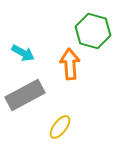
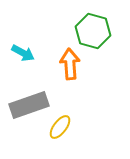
gray rectangle: moved 4 px right, 10 px down; rotated 9 degrees clockwise
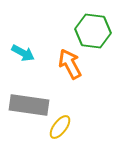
green hexagon: rotated 8 degrees counterclockwise
orange arrow: rotated 24 degrees counterclockwise
gray rectangle: rotated 27 degrees clockwise
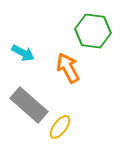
orange arrow: moved 2 px left, 4 px down
gray rectangle: rotated 33 degrees clockwise
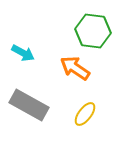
orange arrow: moved 7 px right; rotated 28 degrees counterclockwise
gray rectangle: rotated 12 degrees counterclockwise
yellow ellipse: moved 25 px right, 13 px up
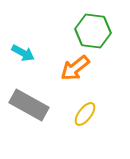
orange arrow: rotated 72 degrees counterclockwise
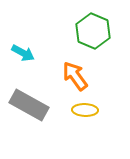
green hexagon: rotated 16 degrees clockwise
orange arrow: moved 8 px down; rotated 92 degrees clockwise
yellow ellipse: moved 4 px up; rotated 55 degrees clockwise
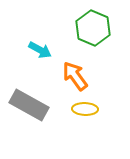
green hexagon: moved 3 px up
cyan arrow: moved 17 px right, 3 px up
yellow ellipse: moved 1 px up
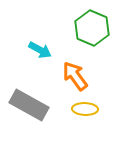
green hexagon: moved 1 px left
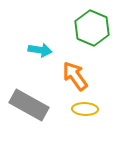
cyan arrow: rotated 20 degrees counterclockwise
